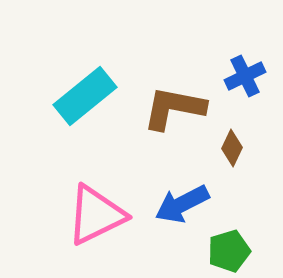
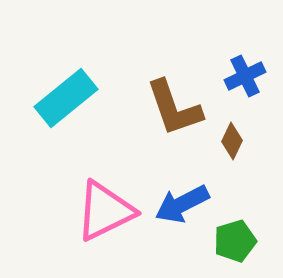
cyan rectangle: moved 19 px left, 2 px down
brown L-shape: rotated 120 degrees counterclockwise
brown diamond: moved 7 px up
pink triangle: moved 9 px right, 4 px up
green pentagon: moved 6 px right, 10 px up
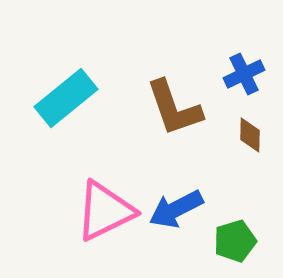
blue cross: moved 1 px left, 2 px up
brown diamond: moved 18 px right, 6 px up; rotated 24 degrees counterclockwise
blue arrow: moved 6 px left, 5 px down
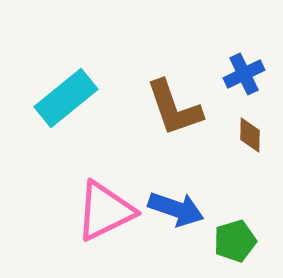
blue arrow: rotated 134 degrees counterclockwise
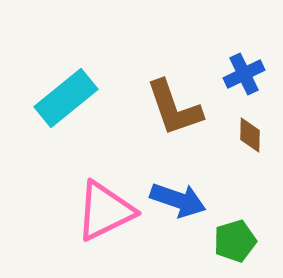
blue arrow: moved 2 px right, 9 px up
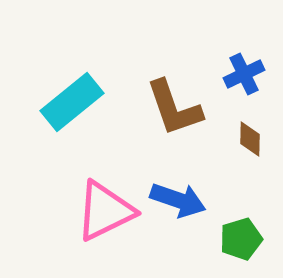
cyan rectangle: moved 6 px right, 4 px down
brown diamond: moved 4 px down
green pentagon: moved 6 px right, 2 px up
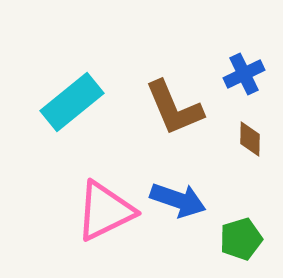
brown L-shape: rotated 4 degrees counterclockwise
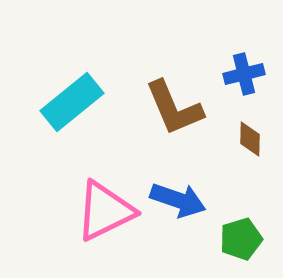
blue cross: rotated 12 degrees clockwise
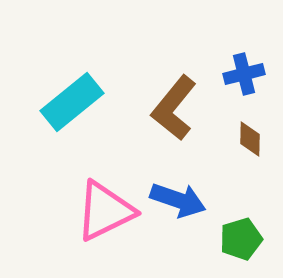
brown L-shape: rotated 62 degrees clockwise
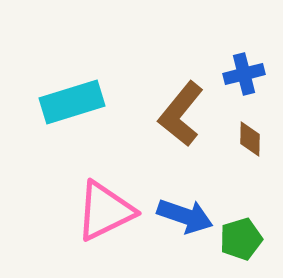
cyan rectangle: rotated 22 degrees clockwise
brown L-shape: moved 7 px right, 6 px down
blue arrow: moved 7 px right, 16 px down
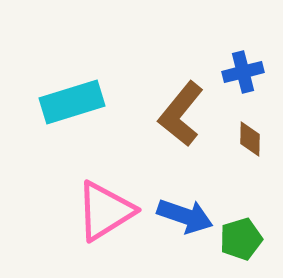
blue cross: moved 1 px left, 2 px up
pink triangle: rotated 6 degrees counterclockwise
